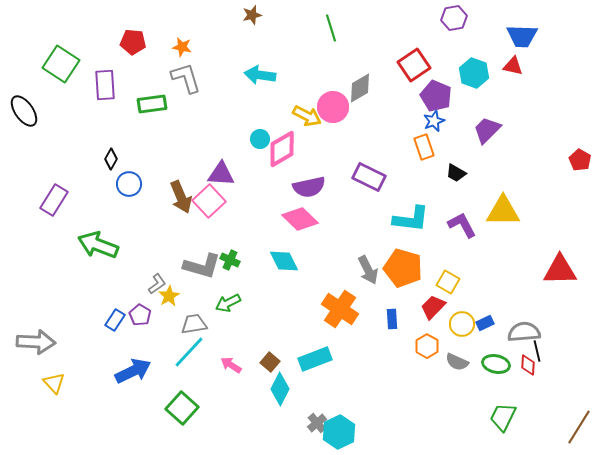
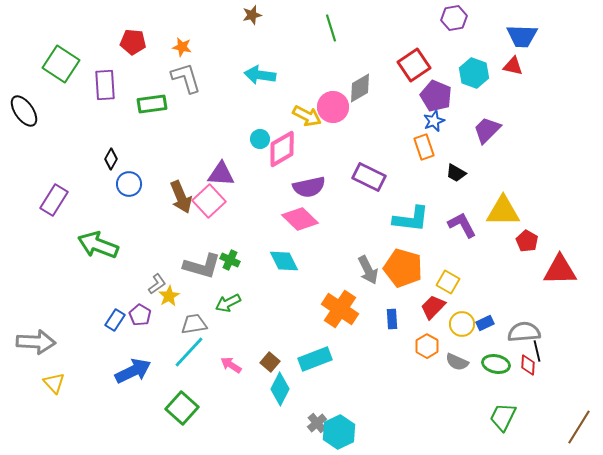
red pentagon at (580, 160): moved 53 px left, 81 px down
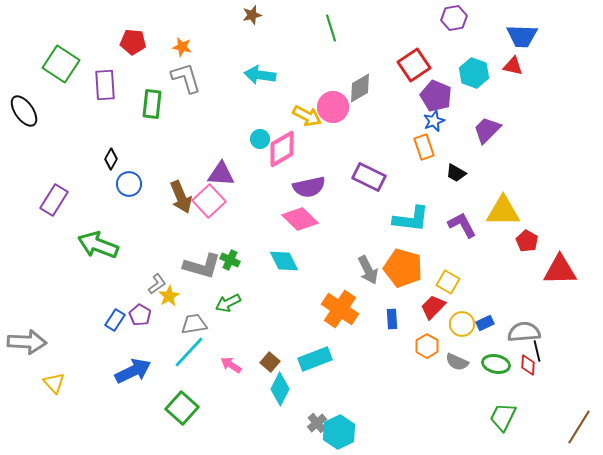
green rectangle at (152, 104): rotated 76 degrees counterclockwise
gray arrow at (36, 342): moved 9 px left
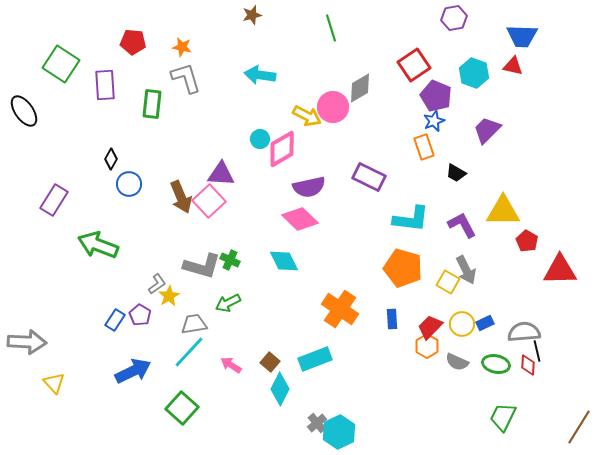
gray arrow at (368, 270): moved 98 px right
red trapezoid at (433, 307): moved 3 px left, 20 px down
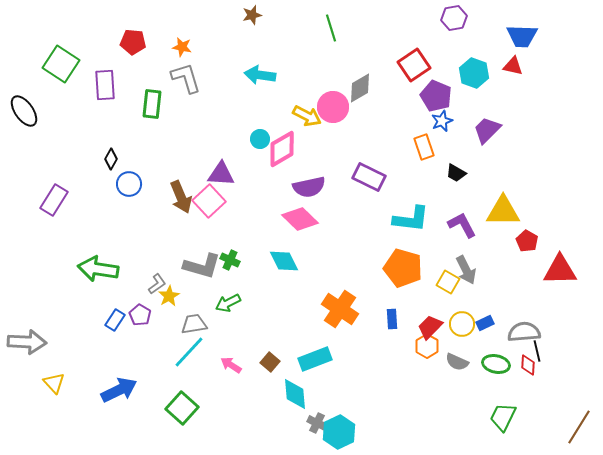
blue star at (434, 121): moved 8 px right
green arrow at (98, 245): moved 24 px down; rotated 12 degrees counterclockwise
blue arrow at (133, 371): moved 14 px left, 19 px down
cyan diamond at (280, 389): moved 15 px right, 5 px down; rotated 32 degrees counterclockwise
gray cross at (317, 423): rotated 24 degrees counterclockwise
